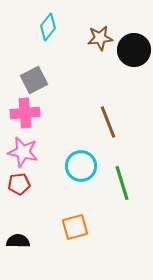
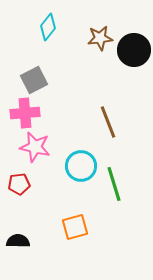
pink star: moved 12 px right, 5 px up
green line: moved 8 px left, 1 px down
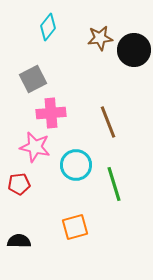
gray square: moved 1 px left, 1 px up
pink cross: moved 26 px right
cyan circle: moved 5 px left, 1 px up
black semicircle: moved 1 px right
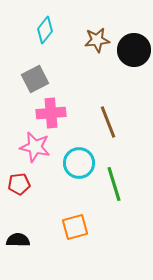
cyan diamond: moved 3 px left, 3 px down
brown star: moved 3 px left, 2 px down
gray square: moved 2 px right
cyan circle: moved 3 px right, 2 px up
black semicircle: moved 1 px left, 1 px up
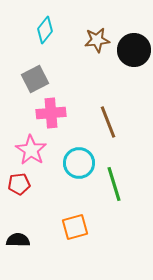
pink star: moved 4 px left, 3 px down; rotated 20 degrees clockwise
